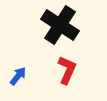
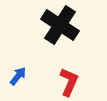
red L-shape: moved 2 px right, 12 px down
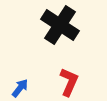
blue arrow: moved 2 px right, 12 px down
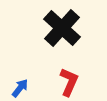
black cross: moved 2 px right, 3 px down; rotated 9 degrees clockwise
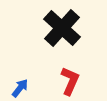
red L-shape: moved 1 px right, 1 px up
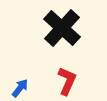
red L-shape: moved 3 px left
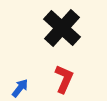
red L-shape: moved 3 px left, 2 px up
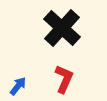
blue arrow: moved 2 px left, 2 px up
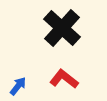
red L-shape: rotated 76 degrees counterclockwise
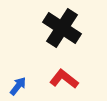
black cross: rotated 9 degrees counterclockwise
